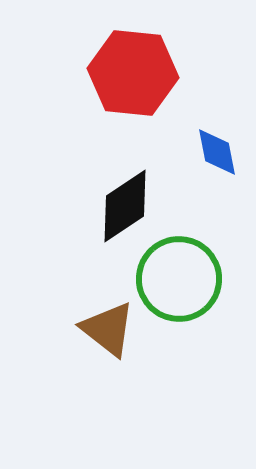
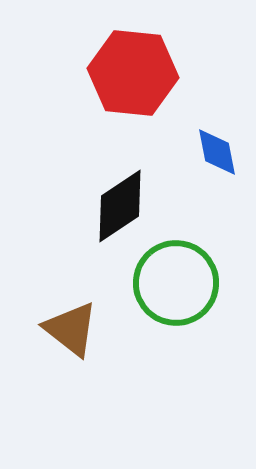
black diamond: moved 5 px left
green circle: moved 3 px left, 4 px down
brown triangle: moved 37 px left
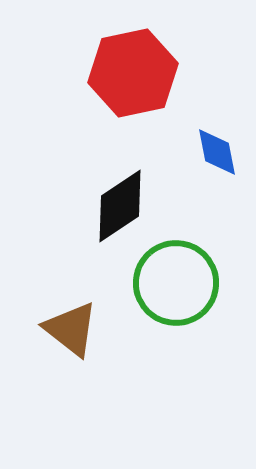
red hexagon: rotated 18 degrees counterclockwise
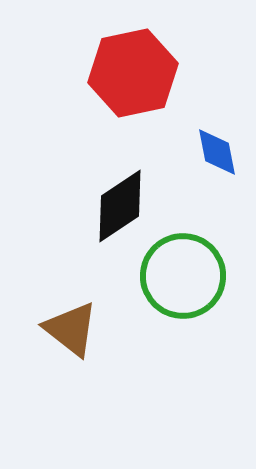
green circle: moved 7 px right, 7 px up
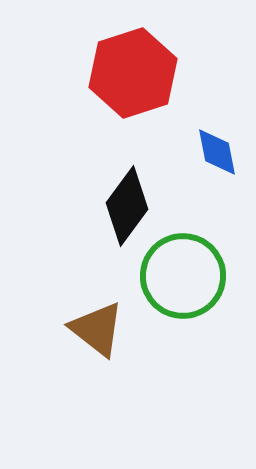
red hexagon: rotated 6 degrees counterclockwise
black diamond: moved 7 px right; rotated 20 degrees counterclockwise
brown triangle: moved 26 px right
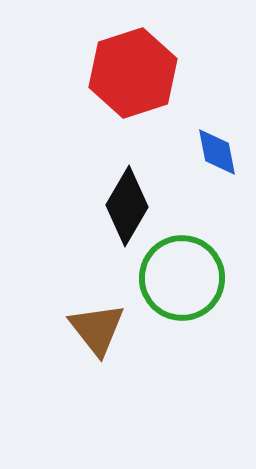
black diamond: rotated 6 degrees counterclockwise
green circle: moved 1 px left, 2 px down
brown triangle: rotated 14 degrees clockwise
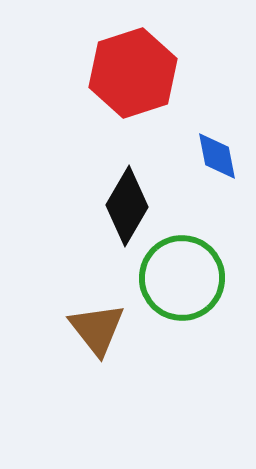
blue diamond: moved 4 px down
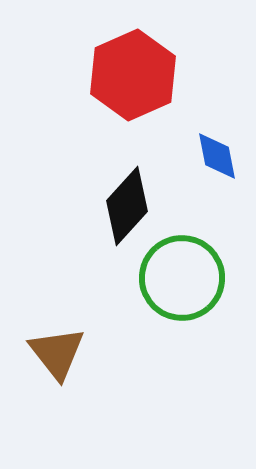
red hexagon: moved 2 px down; rotated 6 degrees counterclockwise
black diamond: rotated 12 degrees clockwise
brown triangle: moved 40 px left, 24 px down
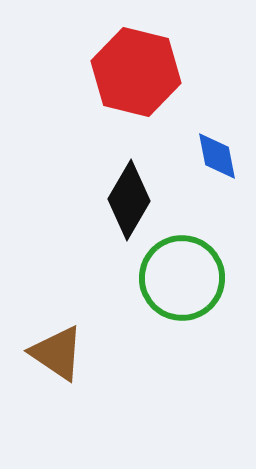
red hexagon: moved 3 px right, 3 px up; rotated 22 degrees counterclockwise
black diamond: moved 2 px right, 6 px up; rotated 12 degrees counterclockwise
brown triangle: rotated 18 degrees counterclockwise
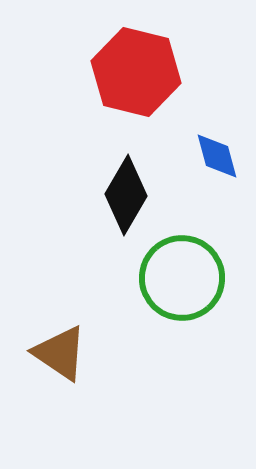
blue diamond: rotated 4 degrees counterclockwise
black diamond: moved 3 px left, 5 px up
brown triangle: moved 3 px right
